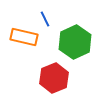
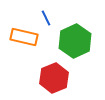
blue line: moved 1 px right, 1 px up
green hexagon: moved 1 px up
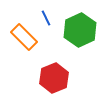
orange rectangle: rotated 32 degrees clockwise
green hexagon: moved 5 px right, 11 px up
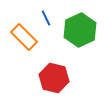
red hexagon: rotated 24 degrees counterclockwise
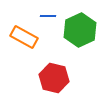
blue line: moved 2 px right, 2 px up; rotated 63 degrees counterclockwise
orange rectangle: rotated 16 degrees counterclockwise
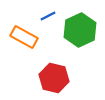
blue line: rotated 28 degrees counterclockwise
